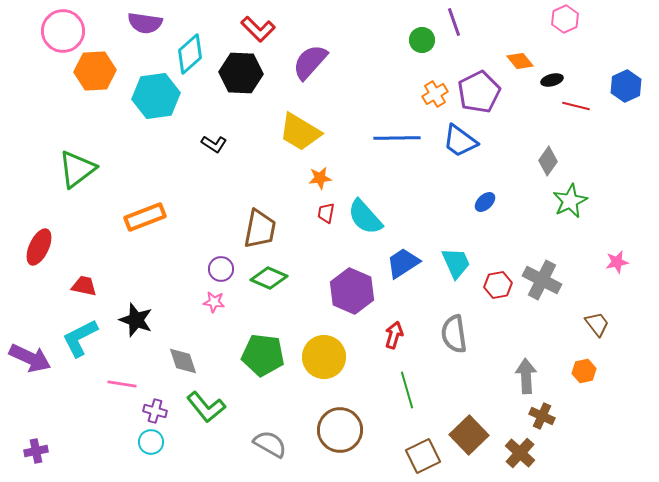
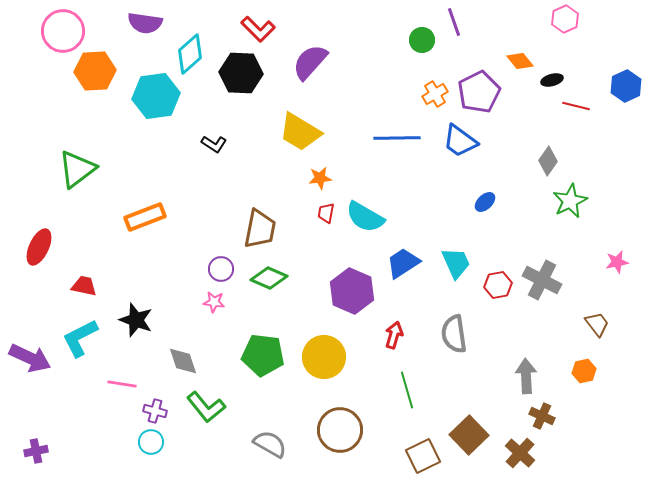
cyan semicircle at (365, 217): rotated 18 degrees counterclockwise
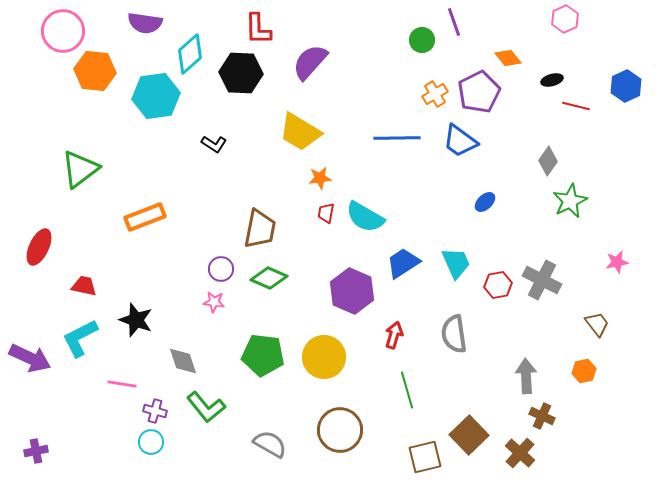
red L-shape at (258, 29): rotated 44 degrees clockwise
orange diamond at (520, 61): moved 12 px left, 3 px up
orange hexagon at (95, 71): rotated 9 degrees clockwise
green triangle at (77, 169): moved 3 px right
brown square at (423, 456): moved 2 px right, 1 px down; rotated 12 degrees clockwise
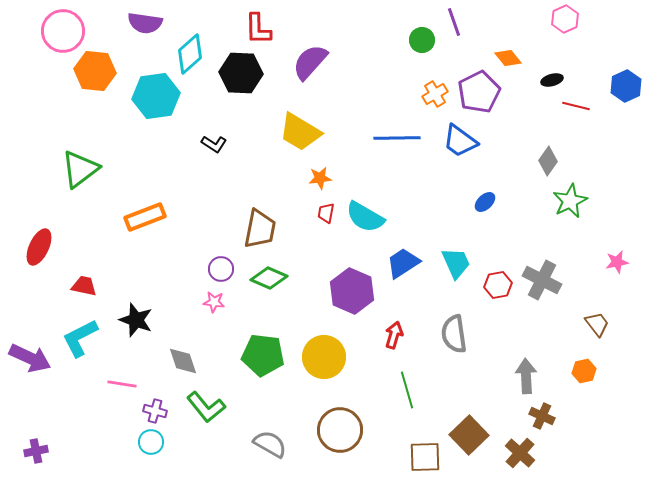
brown square at (425, 457): rotated 12 degrees clockwise
